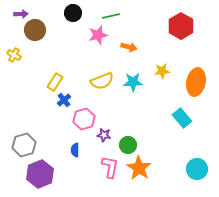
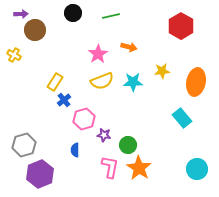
pink star: moved 19 px down; rotated 18 degrees counterclockwise
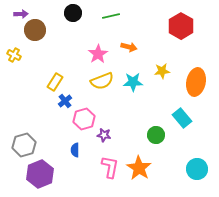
blue cross: moved 1 px right, 1 px down
green circle: moved 28 px right, 10 px up
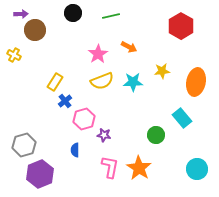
orange arrow: rotated 14 degrees clockwise
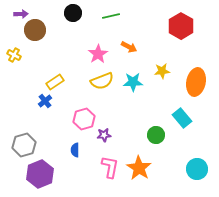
yellow rectangle: rotated 24 degrees clockwise
blue cross: moved 20 px left
purple star: rotated 16 degrees counterclockwise
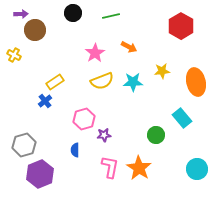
pink star: moved 3 px left, 1 px up
orange ellipse: rotated 24 degrees counterclockwise
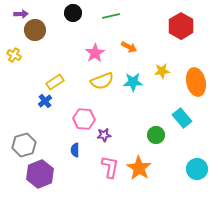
pink hexagon: rotated 20 degrees clockwise
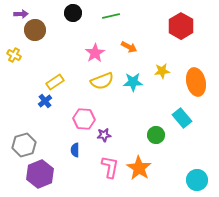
cyan circle: moved 11 px down
